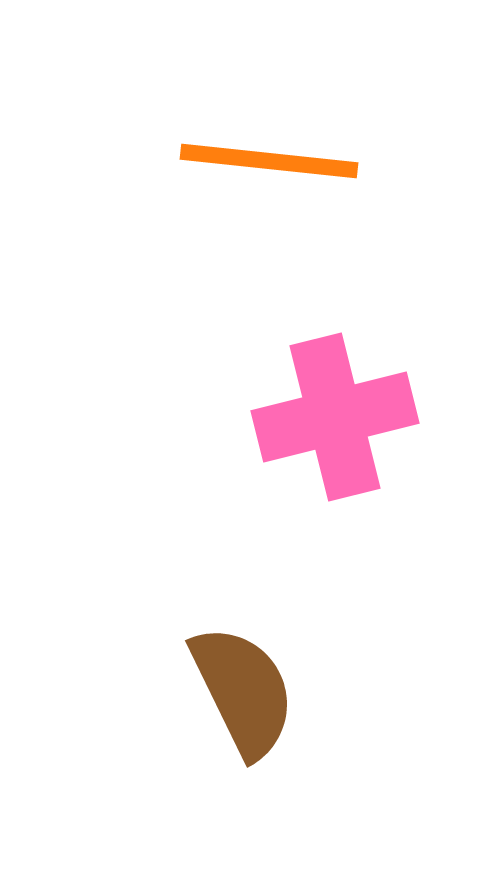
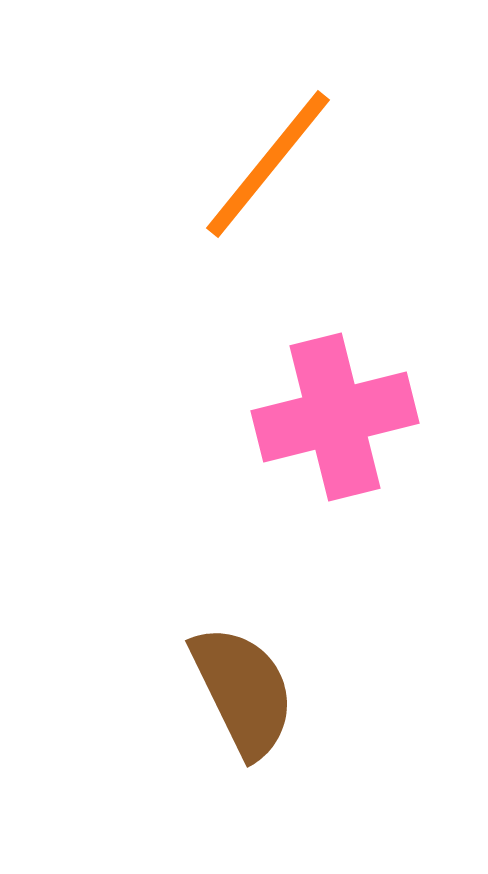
orange line: moved 1 px left, 3 px down; rotated 57 degrees counterclockwise
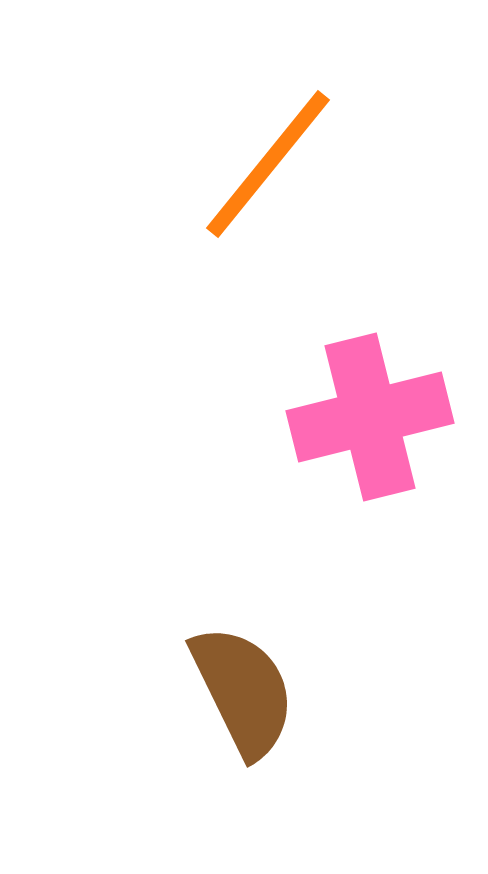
pink cross: moved 35 px right
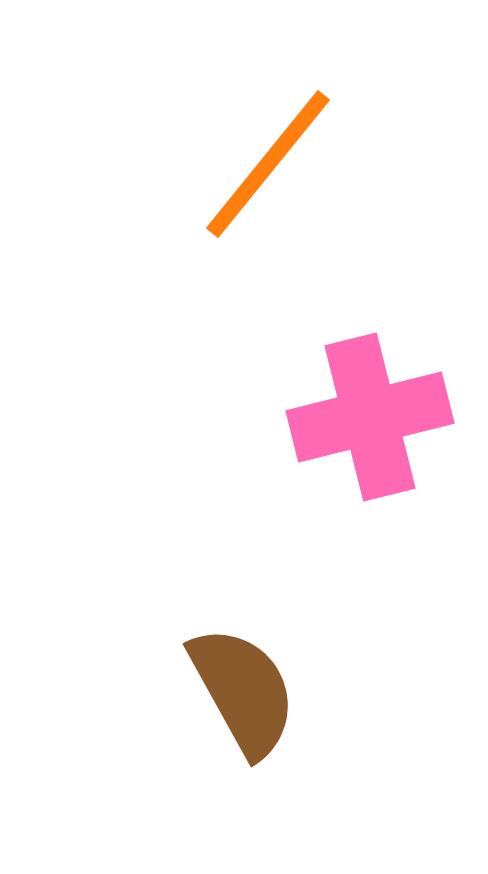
brown semicircle: rotated 3 degrees counterclockwise
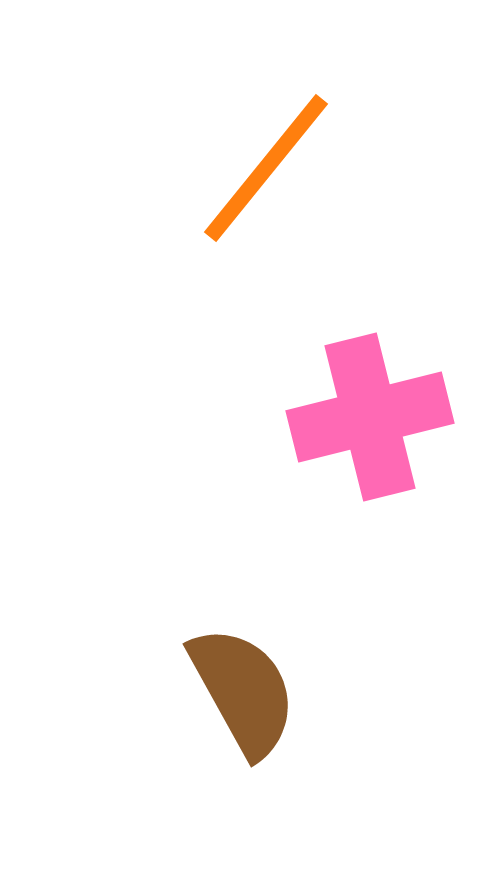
orange line: moved 2 px left, 4 px down
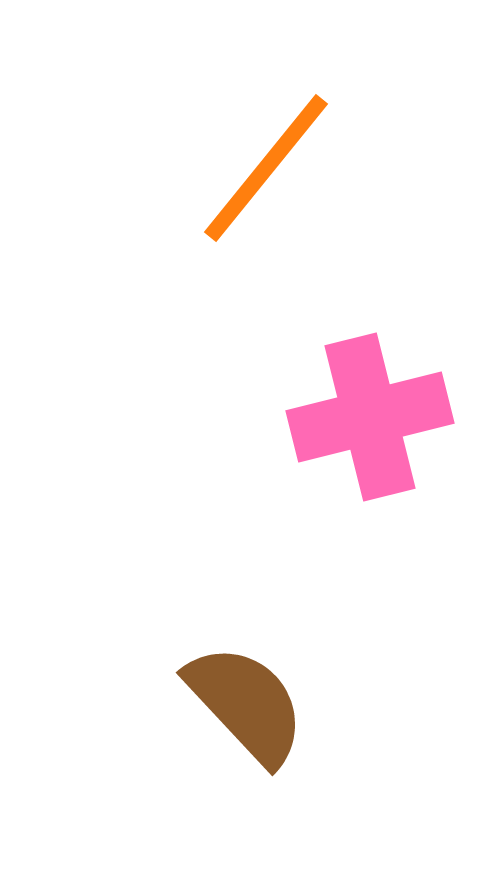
brown semicircle: moved 3 px right, 13 px down; rotated 14 degrees counterclockwise
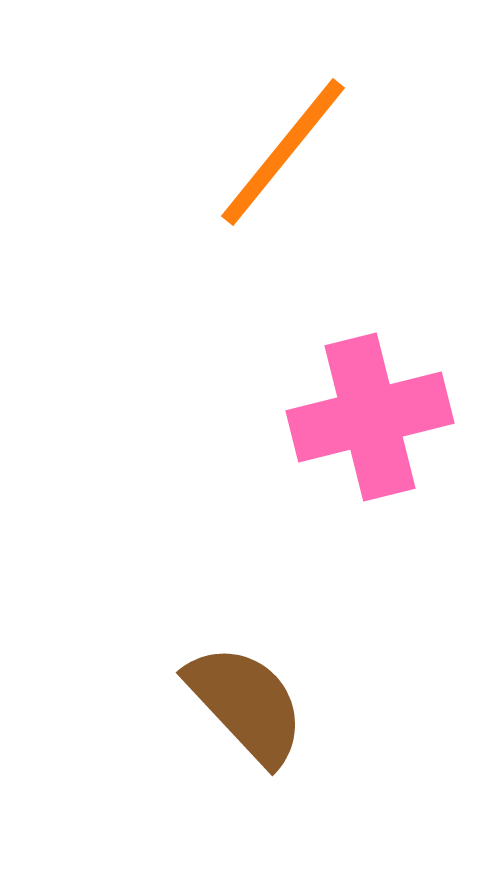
orange line: moved 17 px right, 16 px up
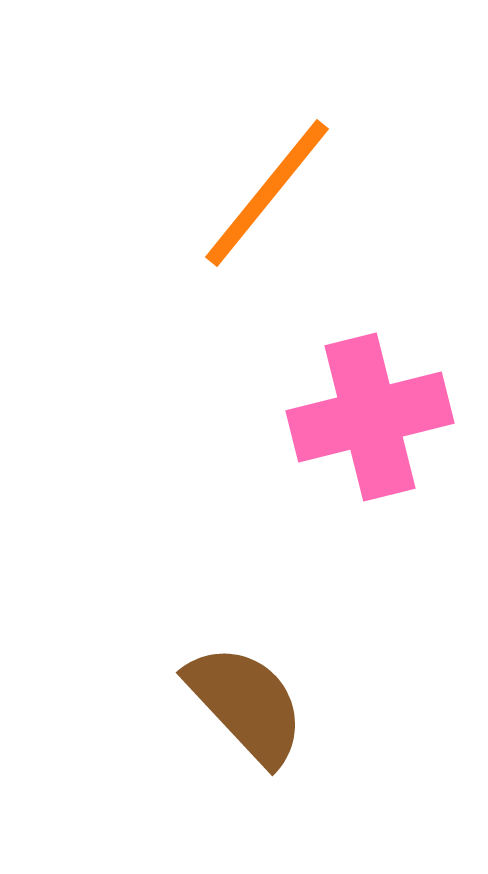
orange line: moved 16 px left, 41 px down
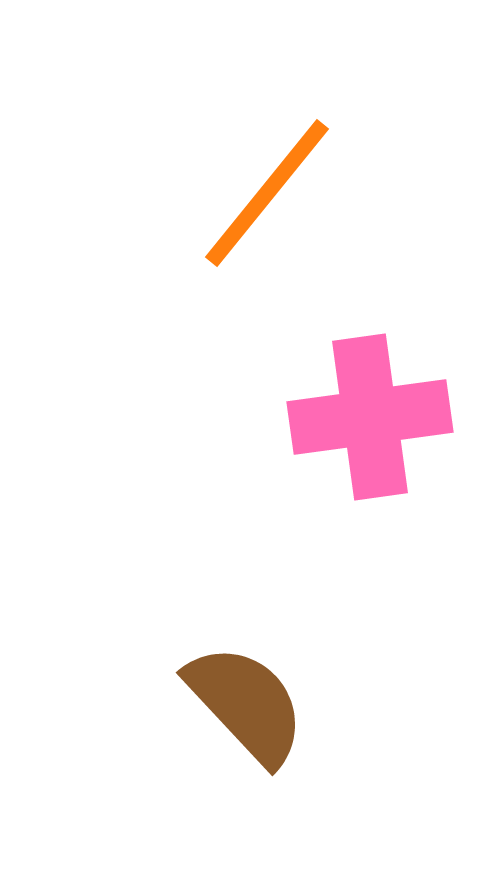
pink cross: rotated 6 degrees clockwise
